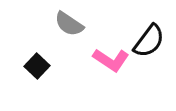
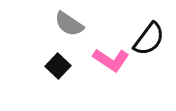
black semicircle: moved 2 px up
black square: moved 21 px right
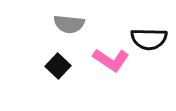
gray semicircle: rotated 28 degrees counterclockwise
black semicircle: rotated 54 degrees clockwise
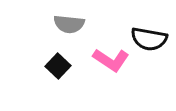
black semicircle: rotated 9 degrees clockwise
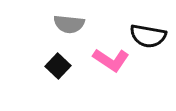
black semicircle: moved 1 px left, 3 px up
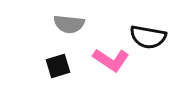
black semicircle: moved 1 px down
black square: rotated 30 degrees clockwise
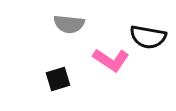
black square: moved 13 px down
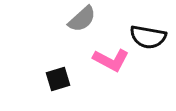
gray semicircle: moved 13 px right, 5 px up; rotated 48 degrees counterclockwise
pink L-shape: rotated 6 degrees counterclockwise
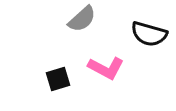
black semicircle: moved 1 px right, 3 px up; rotated 6 degrees clockwise
pink L-shape: moved 5 px left, 8 px down
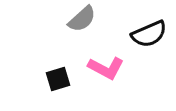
black semicircle: rotated 39 degrees counterclockwise
